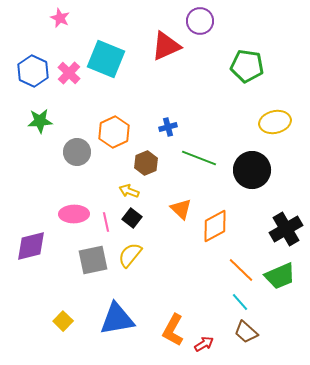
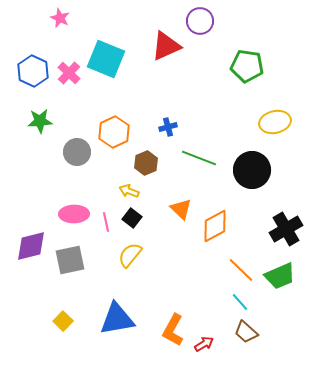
gray square: moved 23 px left
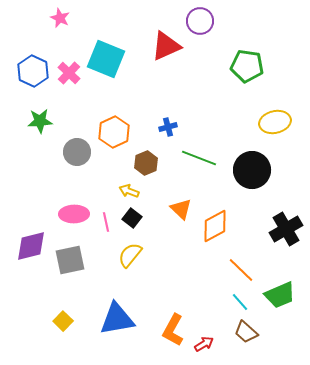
green trapezoid: moved 19 px down
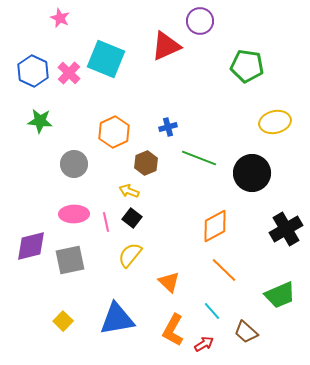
green star: rotated 10 degrees clockwise
gray circle: moved 3 px left, 12 px down
black circle: moved 3 px down
orange triangle: moved 12 px left, 73 px down
orange line: moved 17 px left
cyan line: moved 28 px left, 9 px down
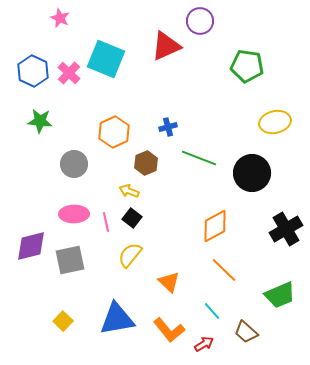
orange L-shape: moved 4 px left; rotated 68 degrees counterclockwise
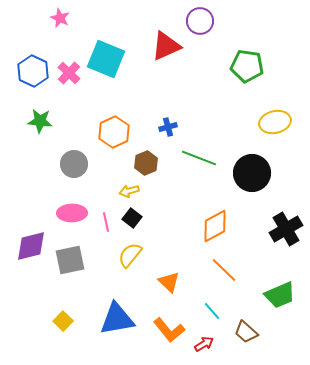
yellow arrow: rotated 36 degrees counterclockwise
pink ellipse: moved 2 px left, 1 px up
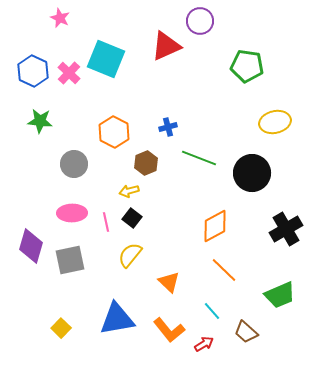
orange hexagon: rotated 8 degrees counterclockwise
purple diamond: rotated 60 degrees counterclockwise
yellow square: moved 2 px left, 7 px down
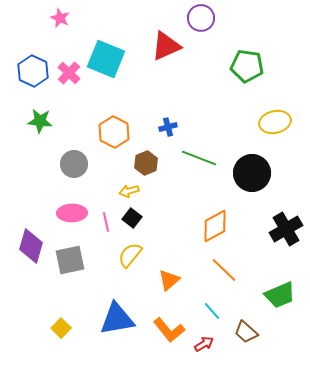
purple circle: moved 1 px right, 3 px up
orange triangle: moved 2 px up; rotated 35 degrees clockwise
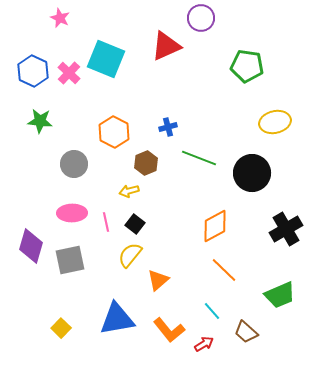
black square: moved 3 px right, 6 px down
orange triangle: moved 11 px left
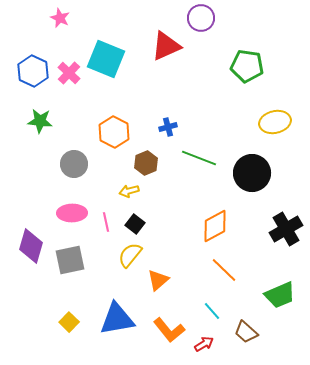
yellow square: moved 8 px right, 6 px up
